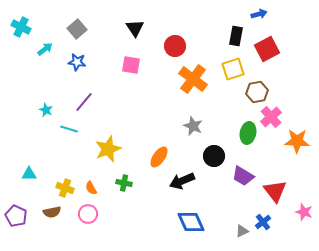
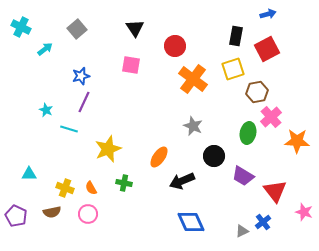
blue arrow: moved 9 px right
blue star: moved 4 px right, 14 px down; rotated 24 degrees counterclockwise
purple line: rotated 15 degrees counterclockwise
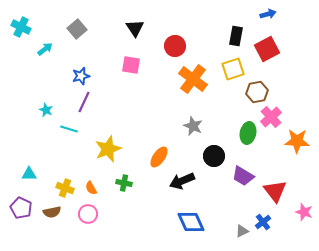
purple pentagon: moved 5 px right, 8 px up
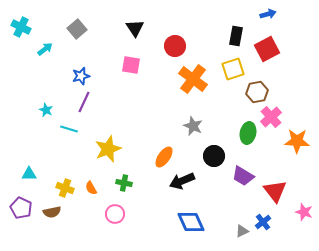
orange ellipse: moved 5 px right
pink circle: moved 27 px right
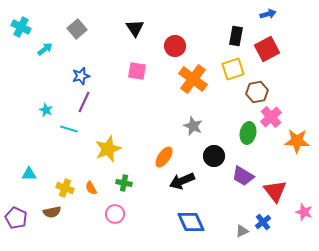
pink square: moved 6 px right, 6 px down
purple pentagon: moved 5 px left, 10 px down
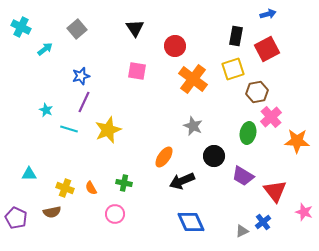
yellow star: moved 19 px up
